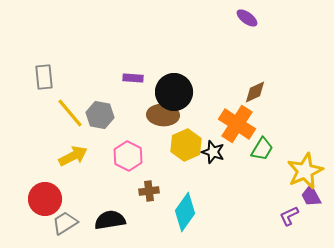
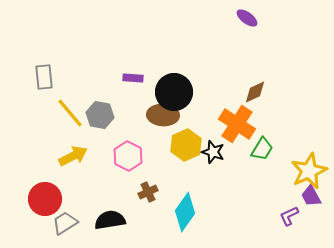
yellow star: moved 4 px right
brown cross: moved 1 px left, 1 px down; rotated 18 degrees counterclockwise
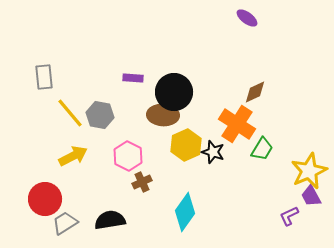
brown cross: moved 6 px left, 10 px up
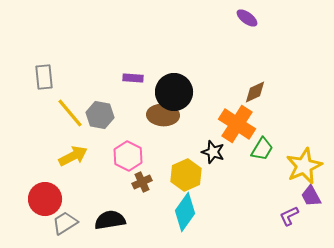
yellow hexagon: moved 30 px down
yellow star: moved 5 px left, 5 px up
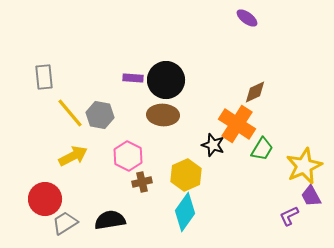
black circle: moved 8 px left, 12 px up
black star: moved 7 px up
brown cross: rotated 12 degrees clockwise
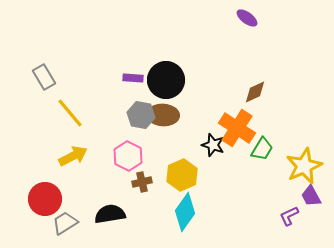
gray rectangle: rotated 25 degrees counterclockwise
gray hexagon: moved 41 px right
orange cross: moved 4 px down
yellow hexagon: moved 4 px left
black semicircle: moved 6 px up
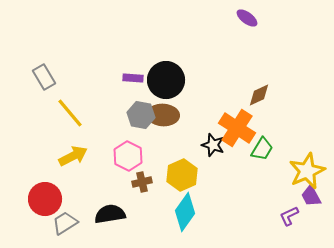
brown diamond: moved 4 px right, 3 px down
yellow star: moved 3 px right, 5 px down
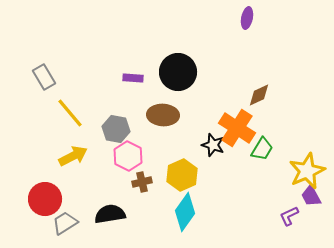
purple ellipse: rotated 65 degrees clockwise
black circle: moved 12 px right, 8 px up
gray hexagon: moved 25 px left, 14 px down
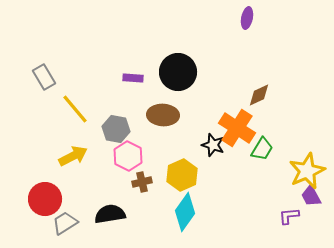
yellow line: moved 5 px right, 4 px up
purple L-shape: rotated 20 degrees clockwise
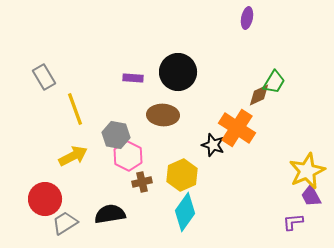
yellow line: rotated 20 degrees clockwise
gray hexagon: moved 6 px down
green trapezoid: moved 12 px right, 67 px up
purple L-shape: moved 4 px right, 6 px down
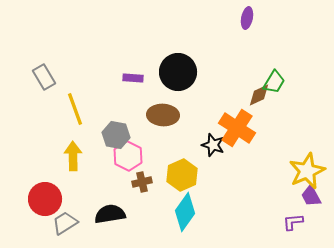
yellow arrow: rotated 64 degrees counterclockwise
